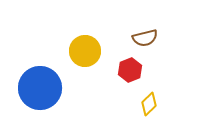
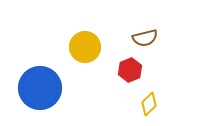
yellow circle: moved 4 px up
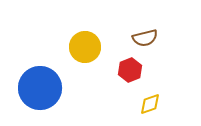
yellow diamond: moved 1 px right; rotated 25 degrees clockwise
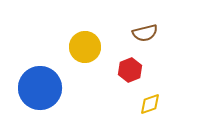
brown semicircle: moved 5 px up
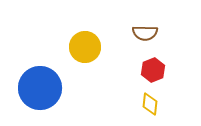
brown semicircle: rotated 15 degrees clockwise
red hexagon: moved 23 px right
yellow diamond: rotated 65 degrees counterclockwise
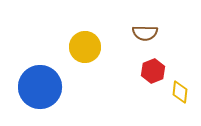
red hexagon: moved 1 px down
blue circle: moved 1 px up
yellow diamond: moved 30 px right, 12 px up
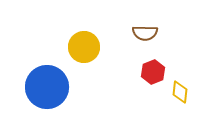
yellow circle: moved 1 px left
red hexagon: moved 1 px down
blue circle: moved 7 px right
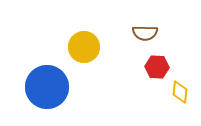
red hexagon: moved 4 px right, 5 px up; rotated 25 degrees clockwise
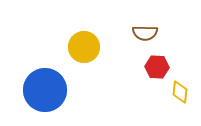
blue circle: moved 2 px left, 3 px down
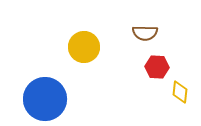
blue circle: moved 9 px down
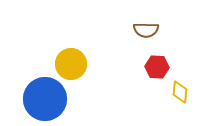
brown semicircle: moved 1 px right, 3 px up
yellow circle: moved 13 px left, 17 px down
